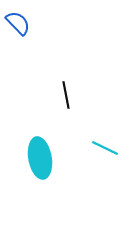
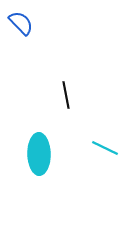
blue semicircle: moved 3 px right
cyan ellipse: moved 1 px left, 4 px up; rotated 9 degrees clockwise
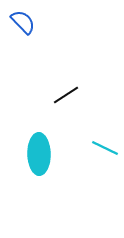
blue semicircle: moved 2 px right, 1 px up
black line: rotated 68 degrees clockwise
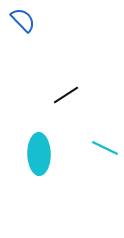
blue semicircle: moved 2 px up
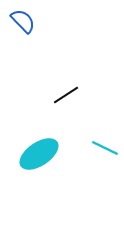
blue semicircle: moved 1 px down
cyan ellipse: rotated 57 degrees clockwise
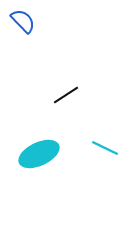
cyan ellipse: rotated 9 degrees clockwise
